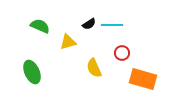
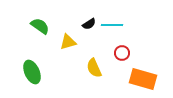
green semicircle: rotated 12 degrees clockwise
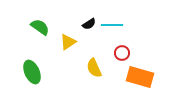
green semicircle: moved 1 px down
yellow triangle: rotated 18 degrees counterclockwise
orange rectangle: moved 3 px left, 2 px up
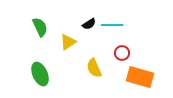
green semicircle: rotated 30 degrees clockwise
green ellipse: moved 8 px right, 2 px down
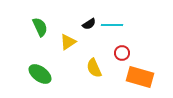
green ellipse: rotated 30 degrees counterclockwise
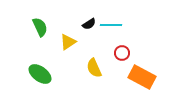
cyan line: moved 1 px left
orange rectangle: moved 2 px right; rotated 12 degrees clockwise
